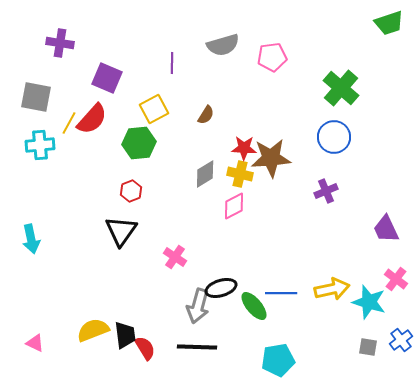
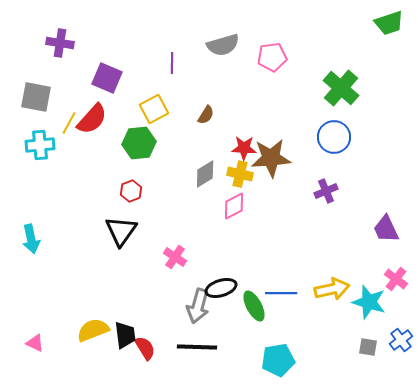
green ellipse at (254, 306): rotated 12 degrees clockwise
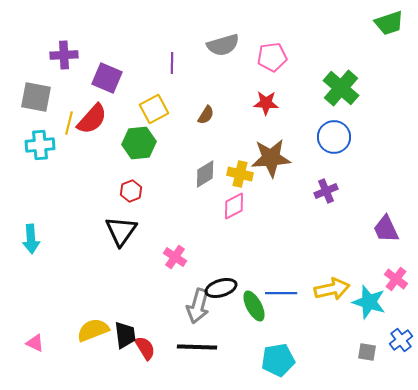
purple cross at (60, 43): moved 4 px right, 12 px down; rotated 12 degrees counterclockwise
yellow line at (69, 123): rotated 15 degrees counterclockwise
red star at (244, 148): moved 22 px right, 45 px up
cyan arrow at (31, 239): rotated 8 degrees clockwise
gray square at (368, 347): moved 1 px left, 5 px down
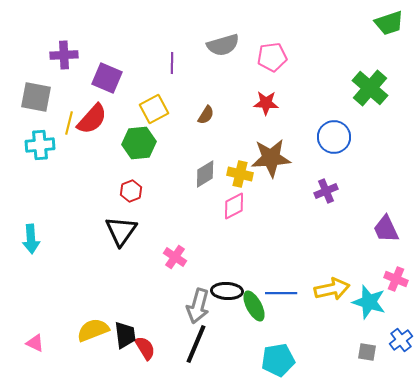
green cross at (341, 88): moved 29 px right
pink cross at (396, 279): rotated 15 degrees counterclockwise
black ellipse at (221, 288): moved 6 px right, 3 px down; rotated 20 degrees clockwise
black line at (197, 347): moved 1 px left, 3 px up; rotated 69 degrees counterclockwise
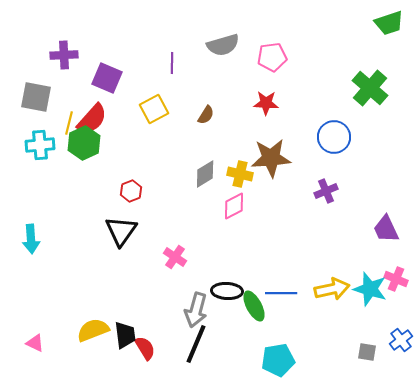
green hexagon at (139, 143): moved 55 px left; rotated 20 degrees counterclockwise
cyan star at (369, 302): moved 1 px right, 13 px up
gray arrow at (198, 306): moved 2 px left, 4 px down
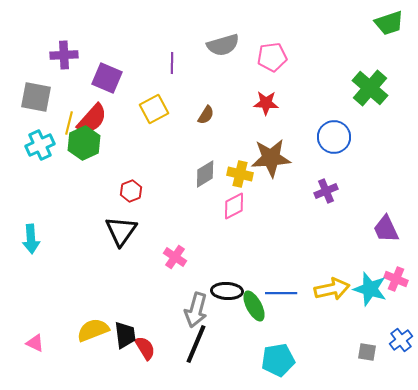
cyan cross at (40, 145): rotated 20 degrees counterclockwise
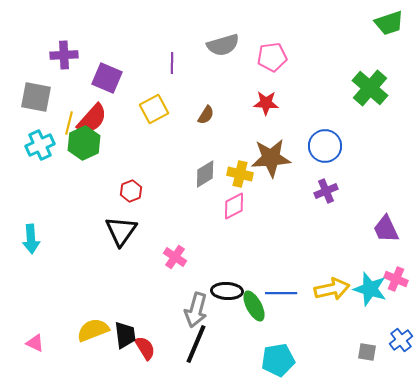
blue circle at (334, 137): moved 9 px left, 9 px down
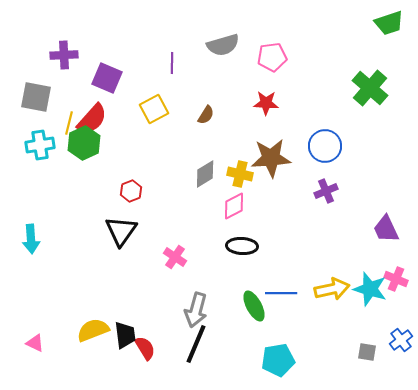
cyan cross at (40, 145): rotated 16 degrees clockwise
black ellipse at (227, 291): moved 15 px right, 45 px up
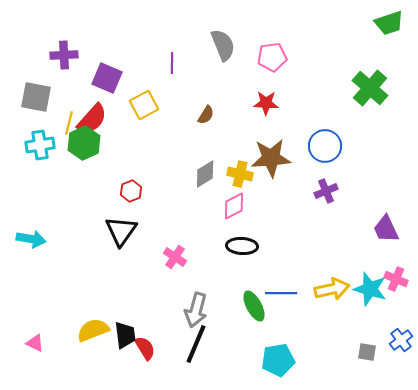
gray semicircle at (223, 45): rotated 96 degrees counterclockwise
yellow square at (154, 109): moved 10 px left, 4 px up
cyan arrow at (31, 239): rotated 76 degrees counterclockwise
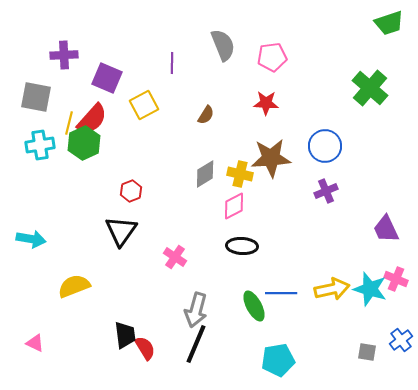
yellow semicircle at (93, 330): moved 19 px left, 44 px up
